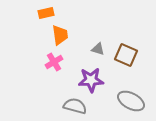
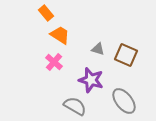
orange rectangle: rotated 63 degrees clockwise
orange trapezoid: rotated 50 degrees counterclockwise
pink cross: rotated 18 degrees counterclockwise
purple star: rotated 20 degrees clockwise
gray ellipse: moved 7 px left; rotated 24 degrees clockwise
gray semicircle: rotated 15 degrees clockwise
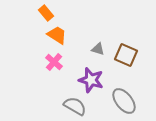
orange trapezoid: moved 3 px left
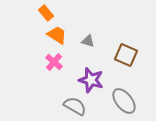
gray triangle: moved 10 px left, 8 px up
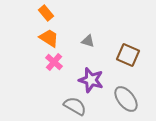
orange trapezoid: moved 8 px left, 3 px down
brown square: moved 2 px right
gray ellipse: moved 2 px right, 2 px up
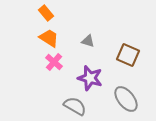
purple star: moved 1 px left, 2 px up
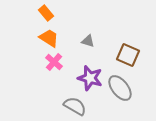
gray ellipse: moved 6 px left, 11 px up
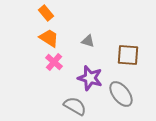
brown square: rotated 20 degrees counterclockwise
gray ellipse: moved 1 px right, 6 px down
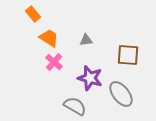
orange rectangle: moved 13 px left, 1 px down
gray triangle: moved 2 px left, 1 px up; rotated 24 degrees counterclockwise
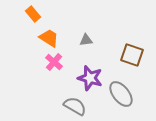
brown square: moved 4 px right; rotated 15 degrees clockwise
